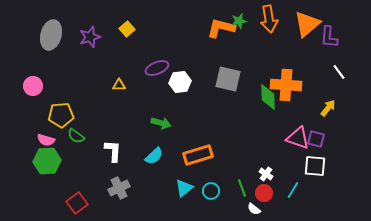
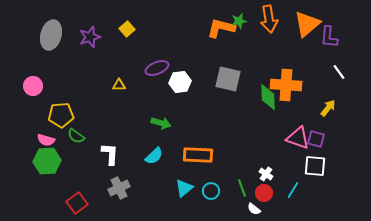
white L-shape: moved 3 px left, 3 px down
orange rectangle: rotated 20 degrees clockwise
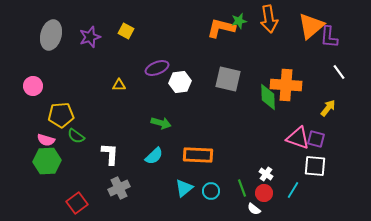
orange triangle: moved 4 px right, 2 px down
yellow square: moved 1 px left, 2 px down; rotated 21 degrees counterclockwise
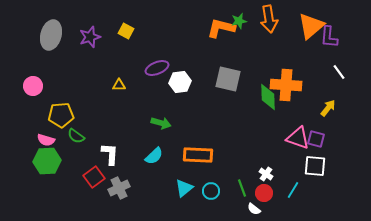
red square: moved 17 px right, 26 px up
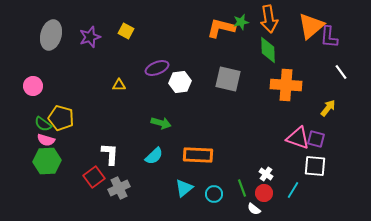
green star: moved 2 px right, 1 px down
white line: moved 2 px right
green diamond: moved 47 px up
yellow pentagon: moved 3 px down; rotated 20 degrees clockwise
green semicircle: moved 33 px left, 12 px up
cyan circle: moved 3 px right, 3 px down
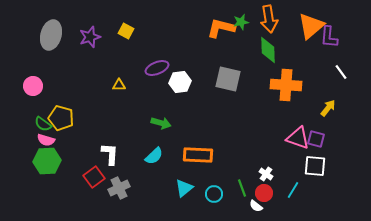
white semicircle: moved 2 px right, 3 px up
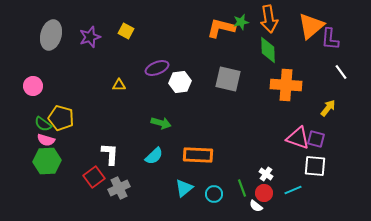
purple L-shape: moved 1 px right, 2 px down
cyan line: rotated 36 degrees clockwise
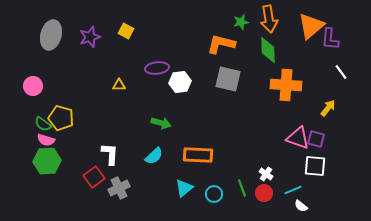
orange L-shape: moved 16 px down
purple ellipse: rotated 15 degrees clockwise
white semicircle: moved 45 px right
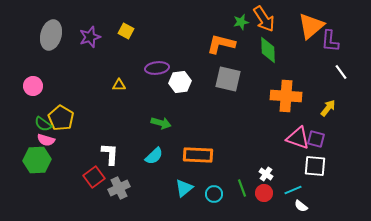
orange arrow: moved 5 px left; rotated 24 degrees counterclockwise
purple L-shape: moved 2 px down
orange cross: moved 11 px down
yellow pentagon: rotated 15 degrees clockwise
green hexagon: moved 10 px left, 1 px up
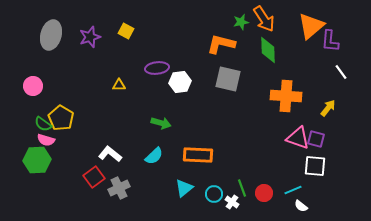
white L-shape: rotated 55 degrees counterclockwise
white cross: moved 34 px left, 28 px down
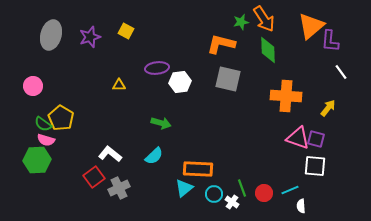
orange rectangle: moved 14 px down
cyan line: moved 3 px left
white semicircle: rotated 48 degrees clockwise
